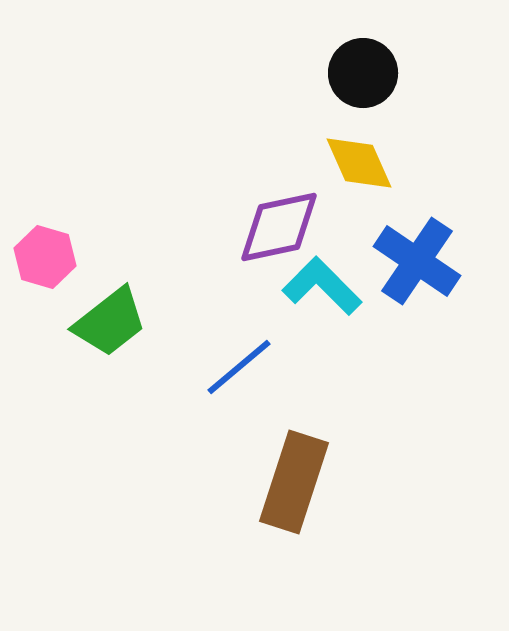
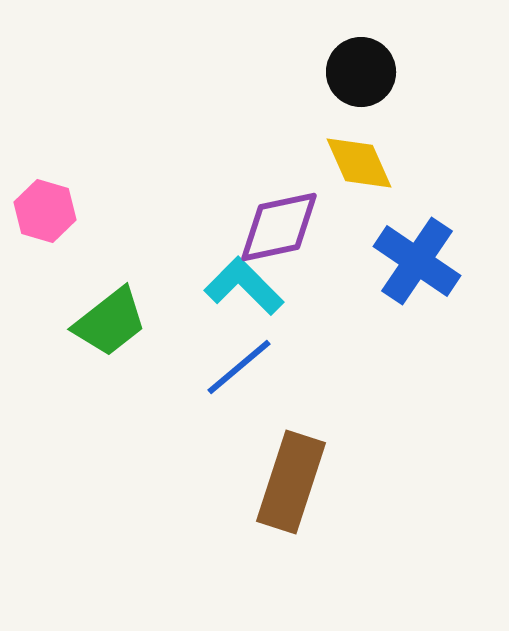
black circle: moved 2 px left, 1 px up
pink hexagon: moved 46 px up
cyan L-shape: moved 78 px left
brown rectangle: moved 3 px left
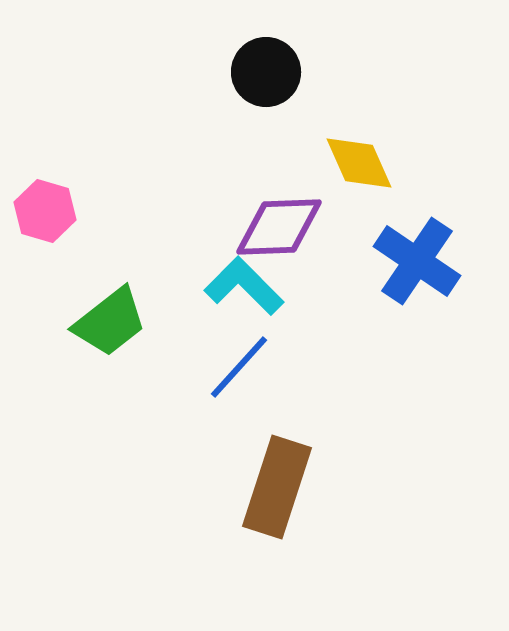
black circle: moved 95 px left
purple diamond: rotated 10 degrees clockwise
blue line: rotated 8 degrees counterclockwise
brown rectangle: moved 14 px left, 5 px down
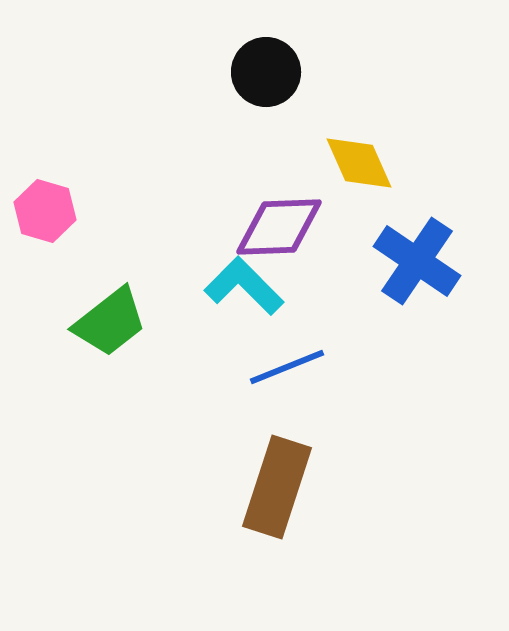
blue line: moved 48 px right; rotated 26 degrees clockwise
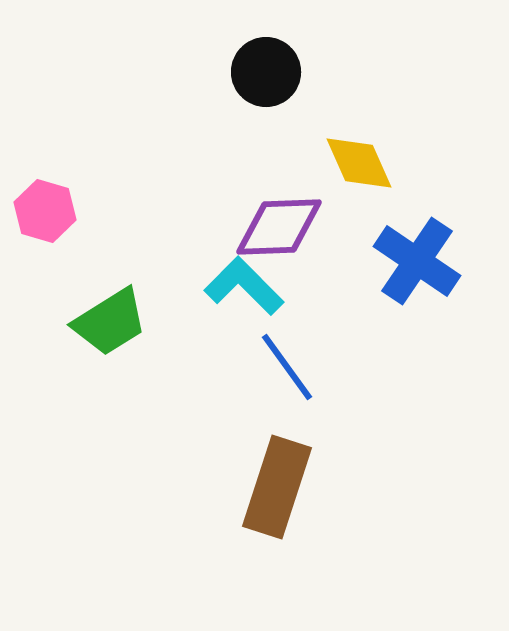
green trapezoid: rotated 6 degrees clockwise
blue line: rotated 76 degrees clockwise
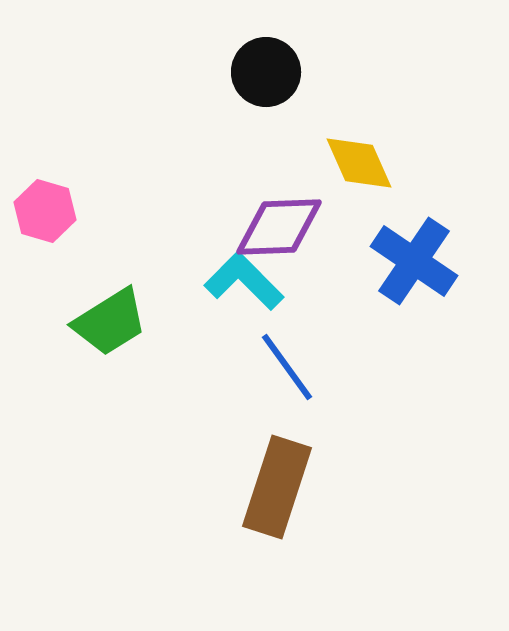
blue cross: moved 3 px left
cyan L-shape: moved 5 px up
